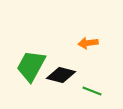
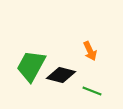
orange arrow: moved 2 px right, 8 px down; rotated 108 degrees counterclockwise
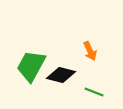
green line: moved 2 px right, 1 px down
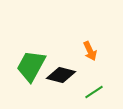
green line: rotated 54 degrees counterclockwise
